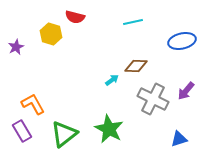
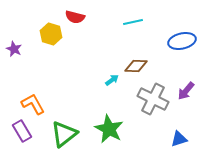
purple star: moved 2 px left, 2 px down; rotated 21 degrees counterclockwise
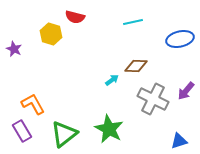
blue ellipse: moved 2 px left, 2 px up
blue triangle: moved 2 px down
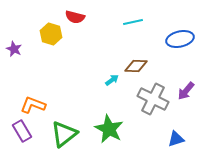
orange L-shape: moved 1 px down; rotated 40 degrees counterclockwise
blue triangle: moved 3 px left, 2 px up
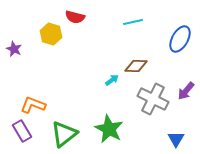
blue ellipse: rotated 48 degrees counterclockwise
blue triangle: rotated 42 degrees counterclockwise
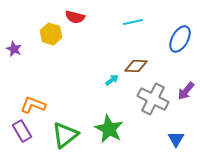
green triangle: moved 1 px right, 1 px down
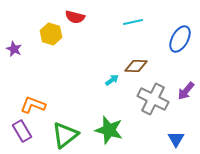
green star: moved 1 px down; rotated 12 degrees counterclockwise
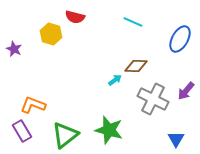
cyan line: rotated 36 degrees clockwise
cyan arrow: moved 3 px right
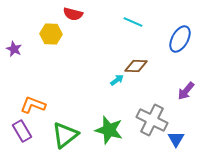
red semicircle: moved 2 px left, 3 px up
yellow hexagon: rotated 15 degrees counterclockwise
cyan arrow: moved 2 px right
gray cross: moved 1 px left, 21 px down
